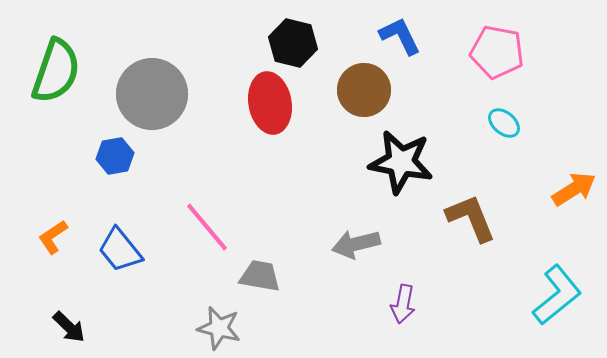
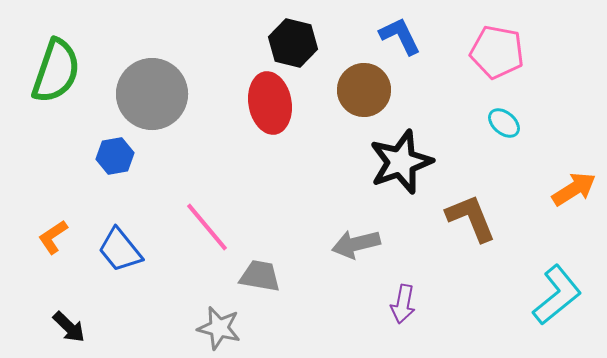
black star: rotated 30 degrees counterclockwise
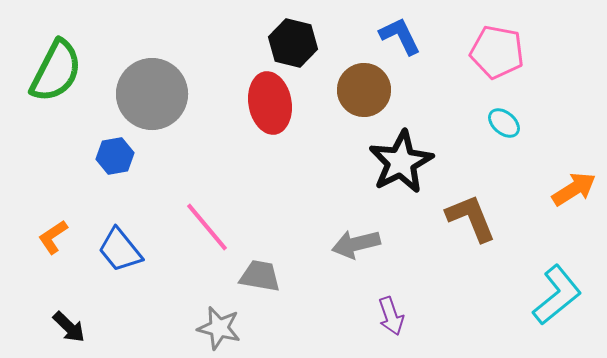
green semicircle: rotated 8 degrees clockwise
black star: rotated 8 degrees counterclockwise
purple arrow: moved 12 px left, 12 px down; rotated 30 degrees counterclockwise
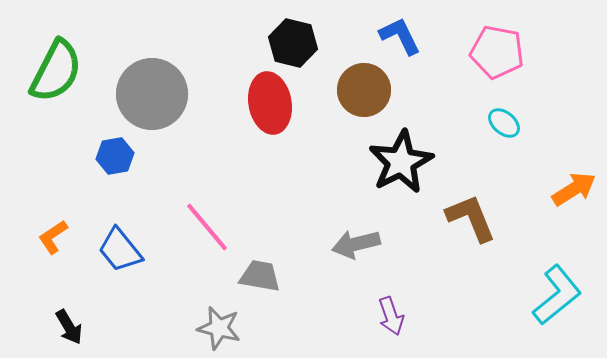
black arrow: rotated 15 degrees clockwise
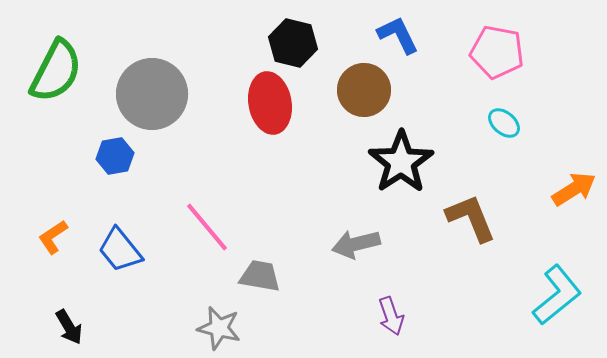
blue L-shape: moved 2 px left, 1 px up
black star: rotated 6 degrees counterclockwise
